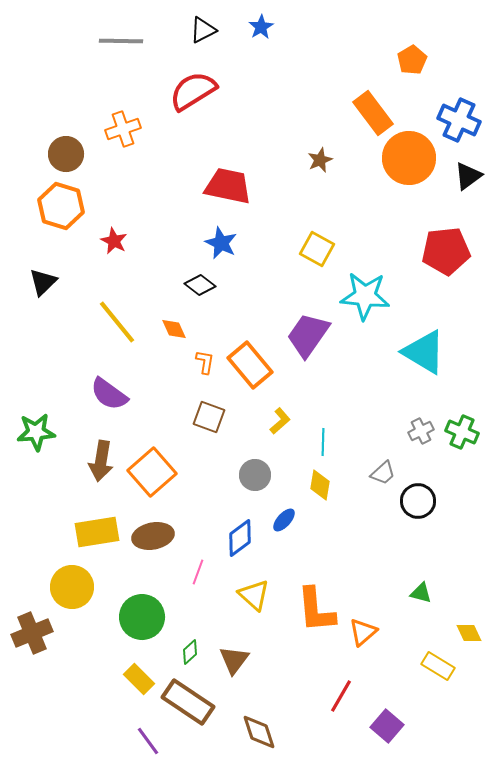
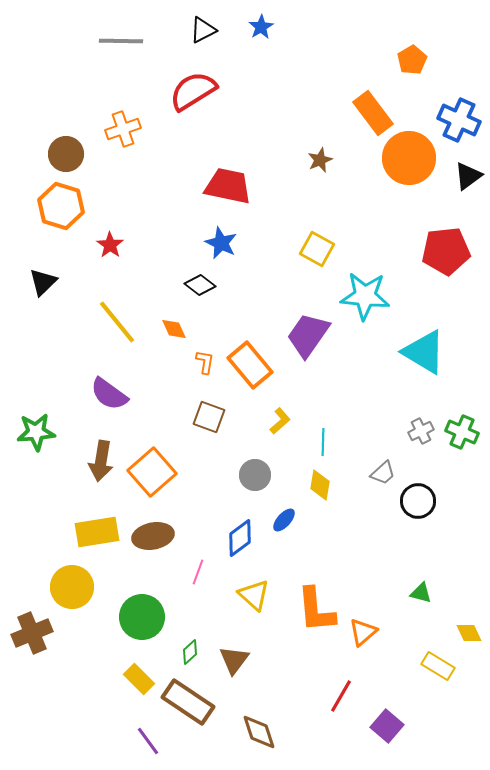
red star at (114, 241): moved 4 px left, 4 px down; rotated 8 degrees clockwise
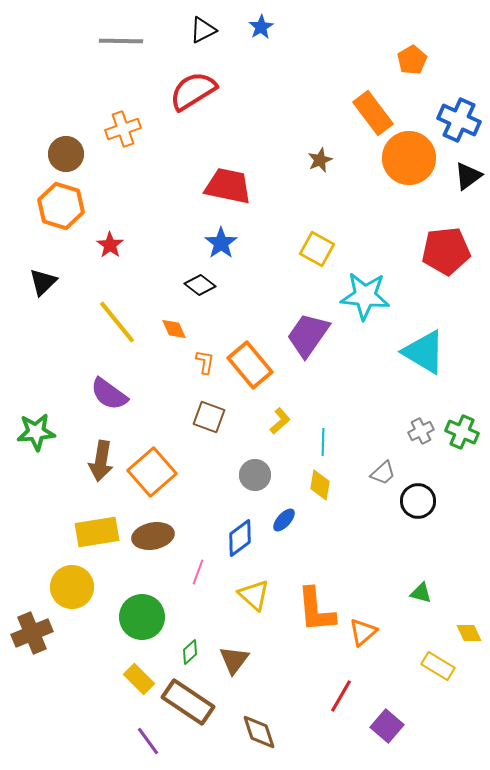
blue star at (221, 243): rotated 12 degrees clockwise
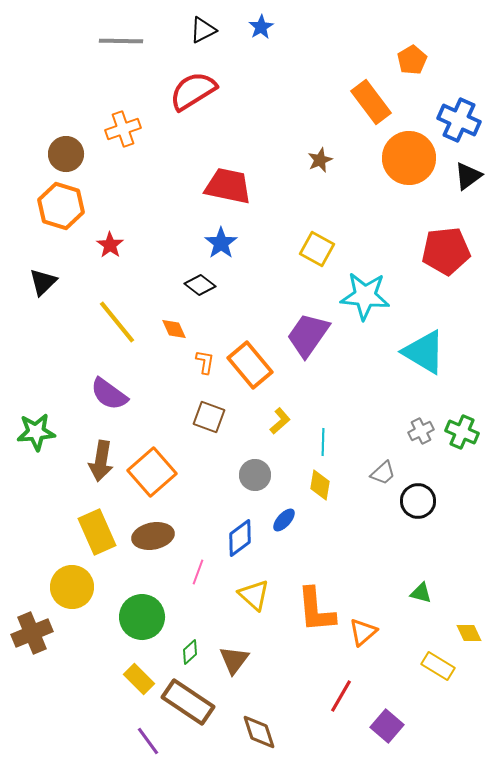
orange rectangle at (373, 113): moved 2 px left, 11 px up
yellow rectangle at (97, 532): rotated 75 degrees clockwise
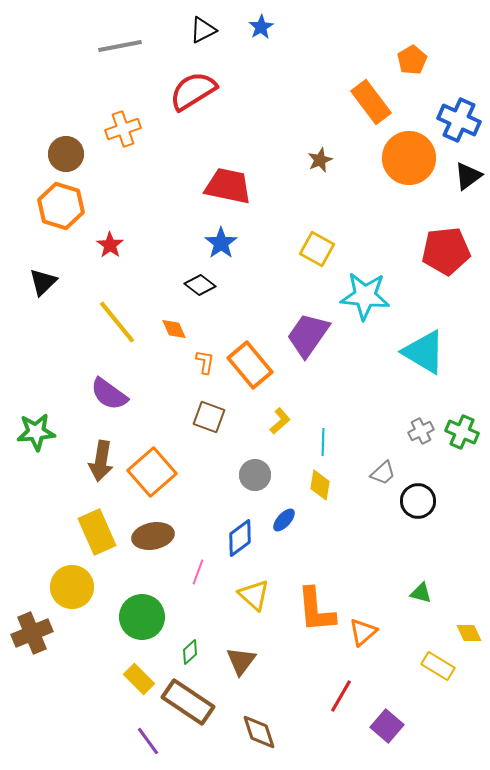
gray line at (121, 41): moved 1 px left, 5 px down; rotated 12 degrees counterclockwise
brown triangle at (234, 660): moved 7 px right, 1 px down
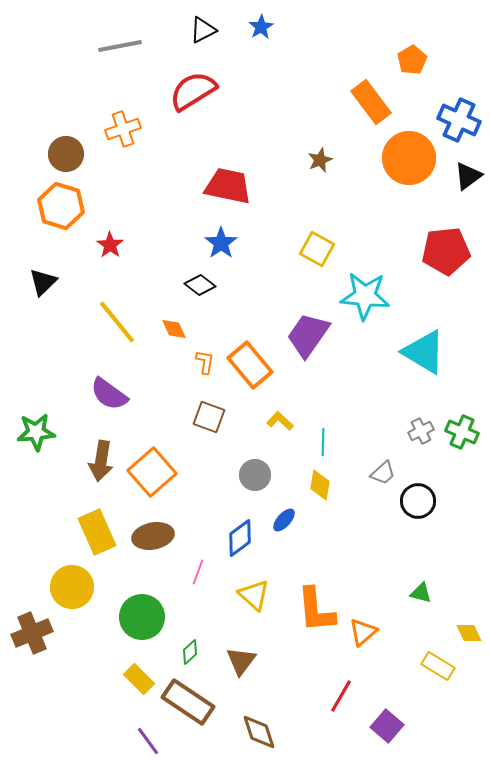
yellow L-shape at (280, 421): rotated 96 degrees counterclockwise
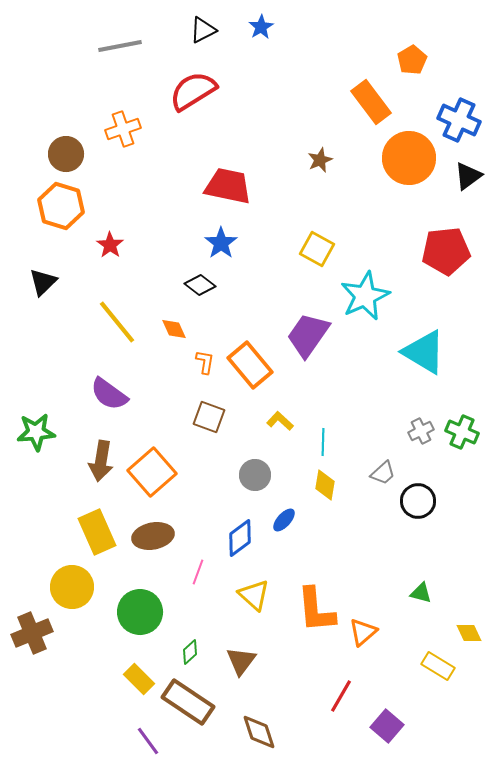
cyan star at (365, 296): rotated 30 degrees counterclockwise
yellow diamond at (320, 485): moved 5 px right
green circle at (142, 617): moved 2 px left, 5 px up
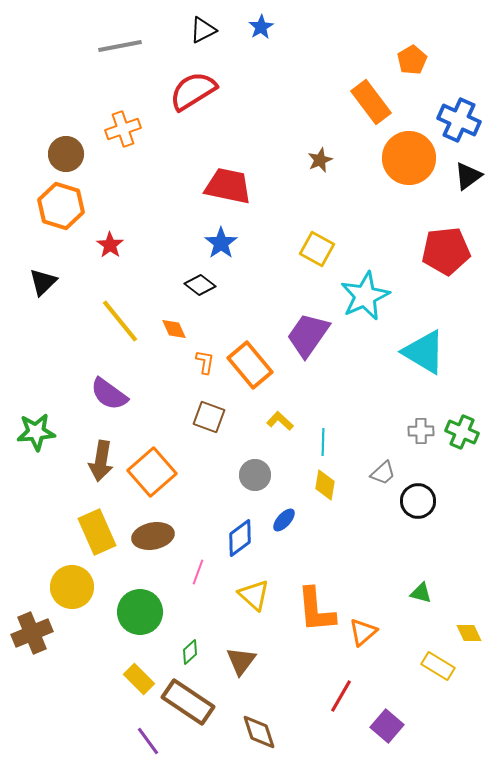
yellow line at (117, 322): moved 3 px right, 1 px up
gray cross at (421, 431): rotated 25 degrees clockwise
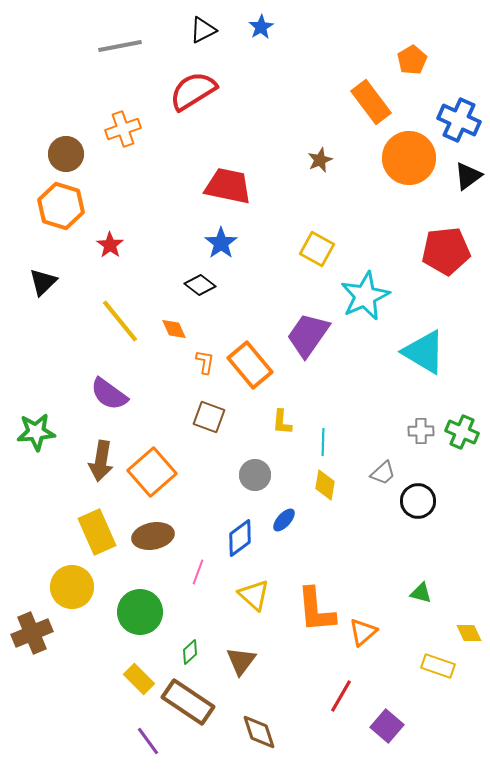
yellow L-shape at (280, 421): moved 2 px right, 1 px down; rotated 128 degrees counterclockwise
yellow rectangle at (438, 666): rotated 12 degrees counterclockwise
